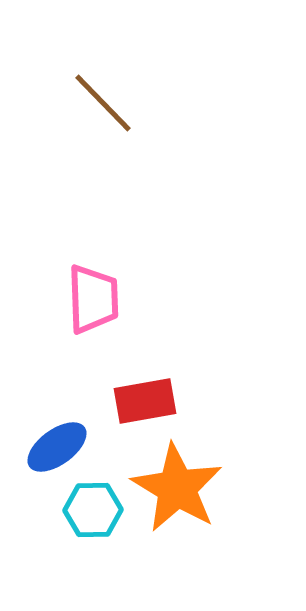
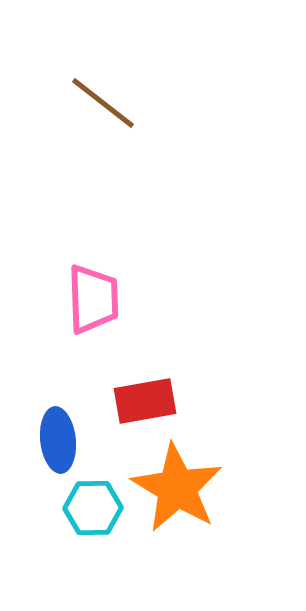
brown line: rotated 8 degrees counterclockwise
blue ellipse: moved 1 px right, 7 px up; rotated 60 degrees counterclockwise
cyan hexagon: moved 2 px up
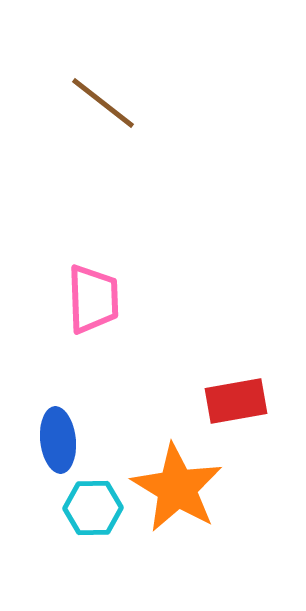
red rectangle: moved 91 px right
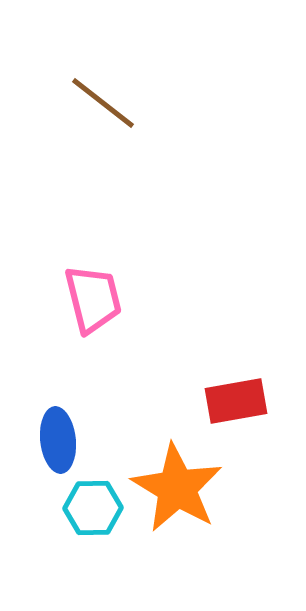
pink trapezoid: rotated 12 degrees counterclockwise
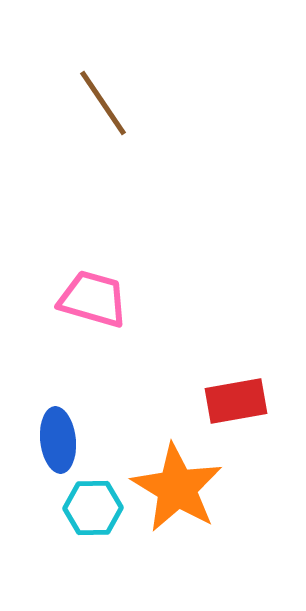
brown line: rotated 18 degrees clockwise
pink trapezoid: rotated 60 degrees counterclockwise
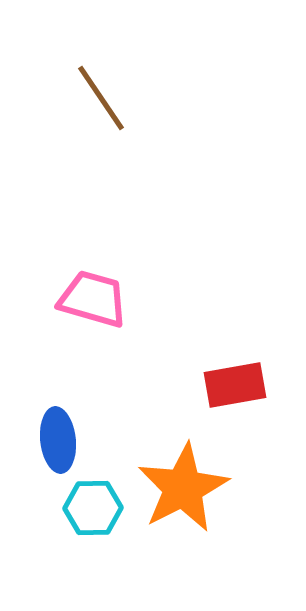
brown line: moved 2 px left, 5 px up
red rectangle: moved 1 px left, 16 px up
orange star: moved 6 px right; rotated 14 degrees clockwise
